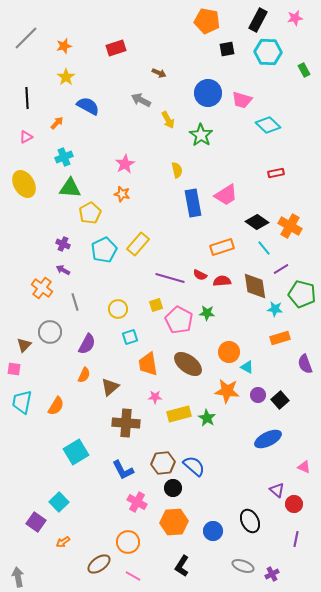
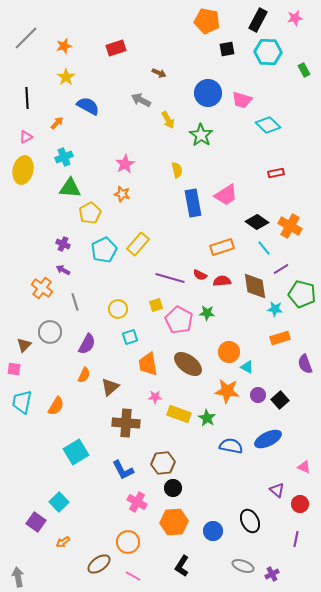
yellow ellipse at (24, 184): moved 1 px left, 14 px up; rotated 44 degrees clockwise
yellow rectangle at (179, 414): rotated 35 degrees clockwise
blue semicircle at (194, 466): moved 37 px right, 20 px up; rotated 30 degrees counterclockwise
red circle at (294, 504): moved 6 px right
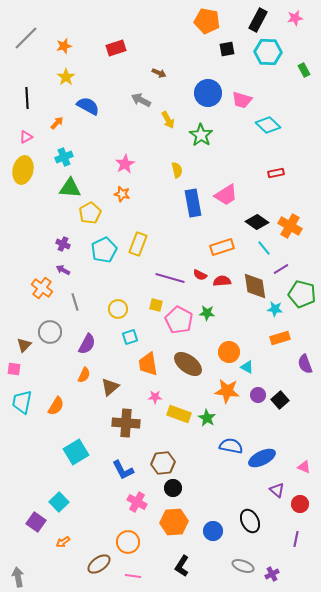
yellow rectangle at (138, 244): rotated 20 degrees counterclockwise
yellow square at (156, 305): rotated 32 degrees clockwise
blue ellipse at (268, 439): moved 6 px left, 19 px down
pink line at (133, 576): rotated 21 degrees counterclockwise
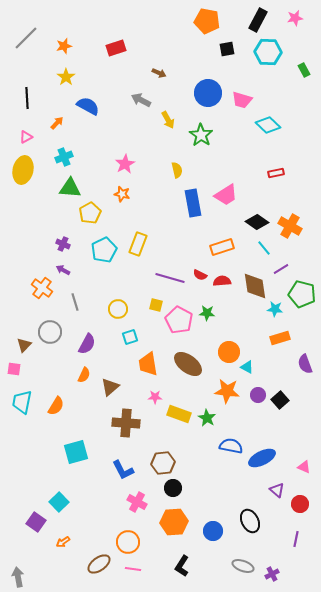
cyan square at (76, 452): rotated 15 degrees clockwise
pink line at (133, 576): moved 7 px up
